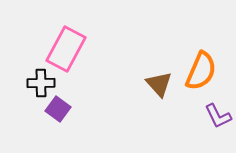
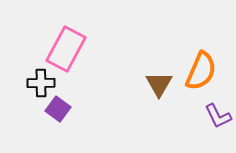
brown triangle: rotated 12 degrees clockwise
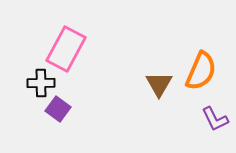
purple L-shape: moved 3 px left, 3 px down
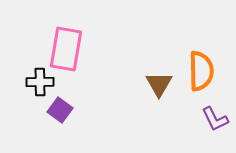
pink rectangle: rotated 18 degrees counterclockwise
orange semicircle: rotated 24 degrees counterclockwise
black cross: moved 1 px left, 1 px up
purple square: moved 2 px right, 1 px down
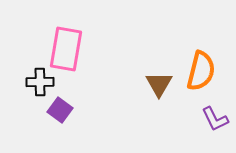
orange semicircle: rotated 15 degrees clockwise
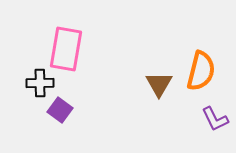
black cross: moved 1 px down
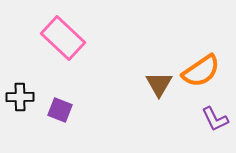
pink rectangle: moved 3 px left, 11 px up; rotated 57 degrees counterclockwise
orange semicircle: rotated 42 degrees clockwise
black cross: moved 20 px left, 14 px down
purple square: rotated 15 degrees counterclockwise
